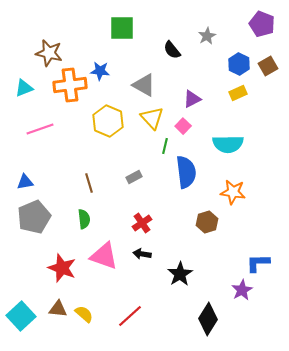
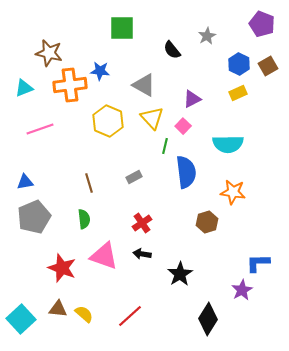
cyan square: moved 3 px down
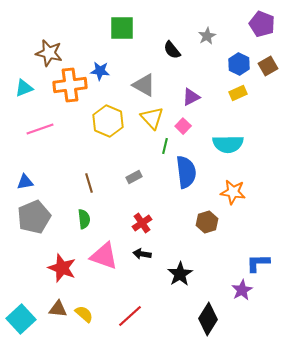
purple triangle: moved 1 px left, 2 px up
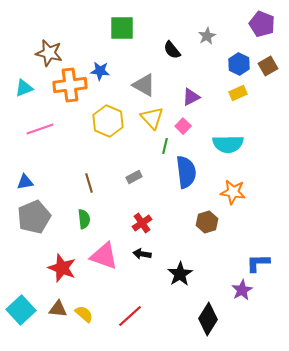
cyan square: moved 9 px up
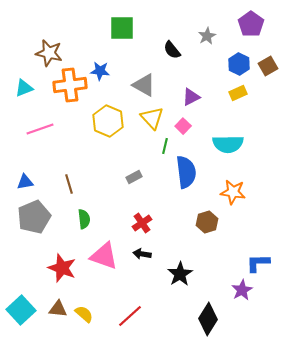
purple pentagon: moved 11 px left; rotated 15 degrees clockwise
brown line: moved 20 px left, 1 px down
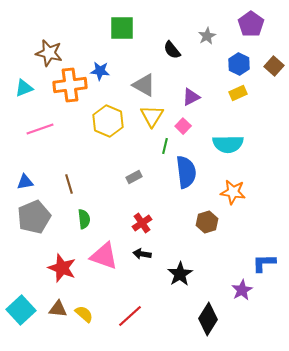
brown square: moved 6 px right; rotated 18 degrees counterclockwise
yellow triangle: moved 2 px up; rotated 15 degrees clockwise
blue L-shape: moved 6 px right
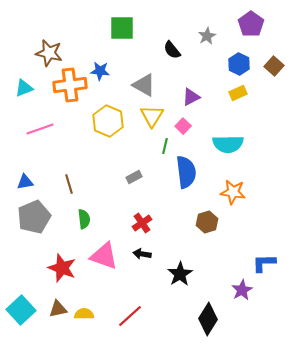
brown triangle: rotated 18 degrees counterclockwise
yellow semicircle: rotated 42 degrees counterclockwise
